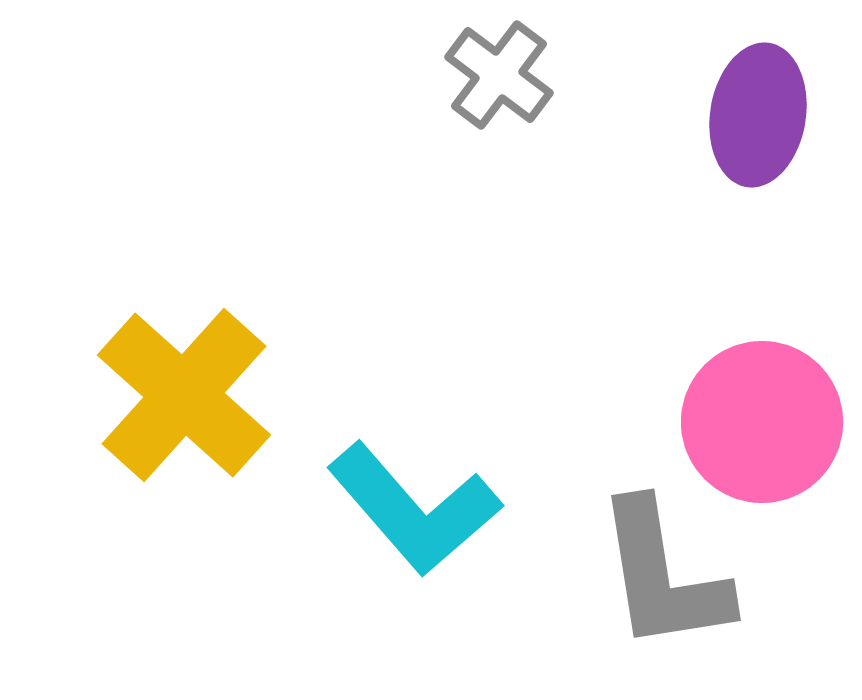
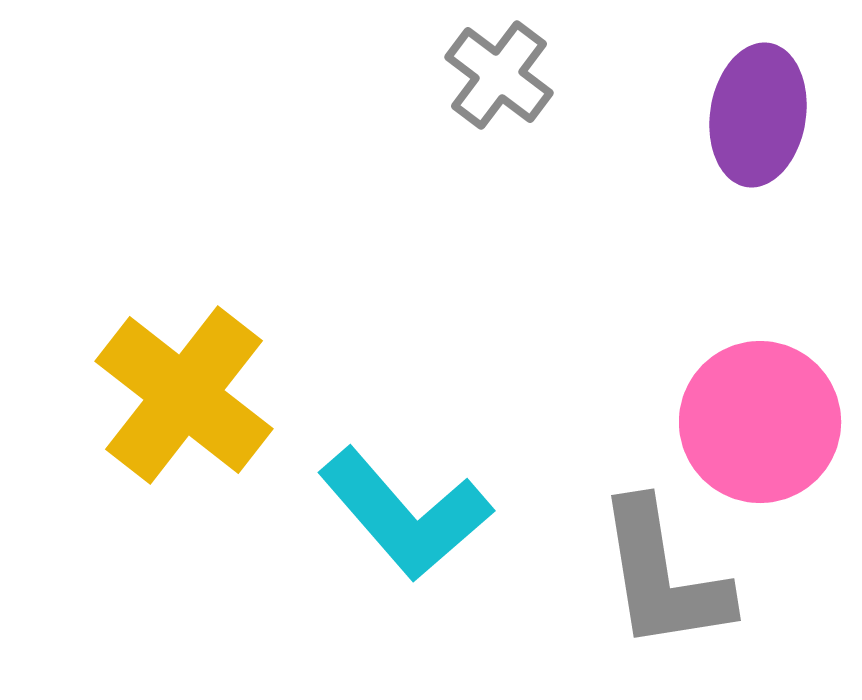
yellow cross: rotated 4 degrees counterclockwise
pink circle: moved 2 px left
cyan L-shape: moved 9 px left, 5 px down
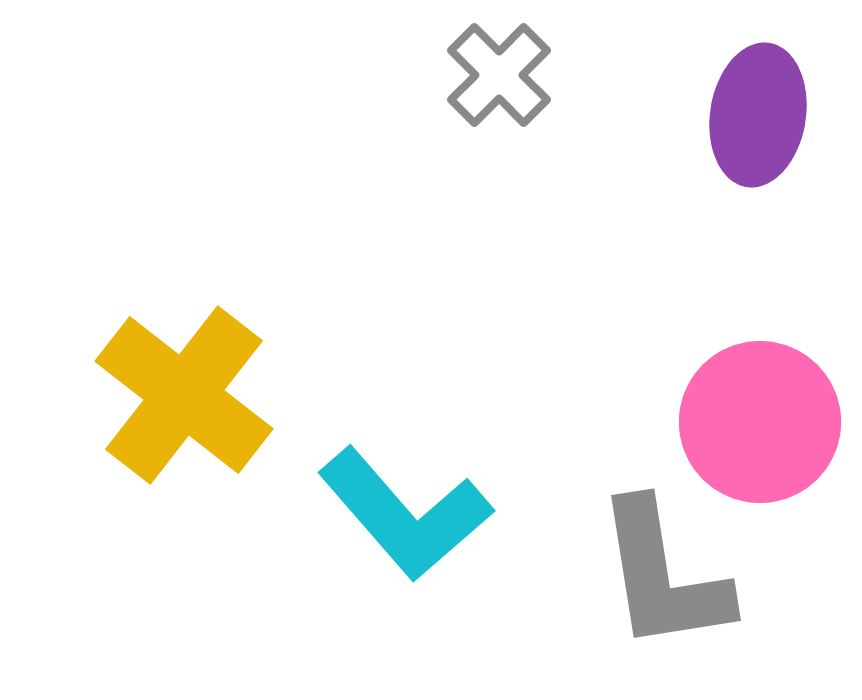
gray cross: rotated 8 degrees clockwise
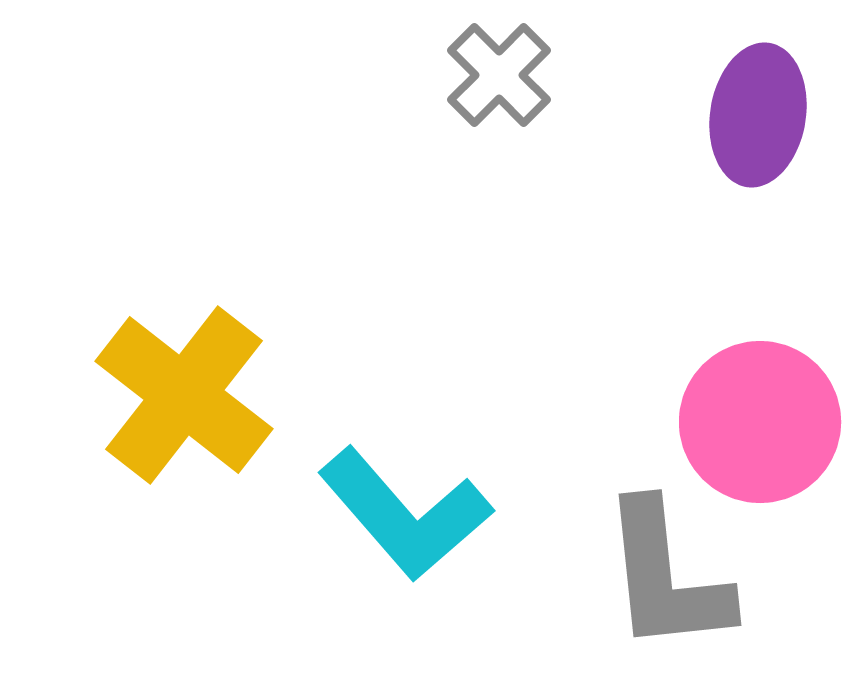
gray L-shape: moved 3 px right, 1 px down; rotated 3 degrees clockwise
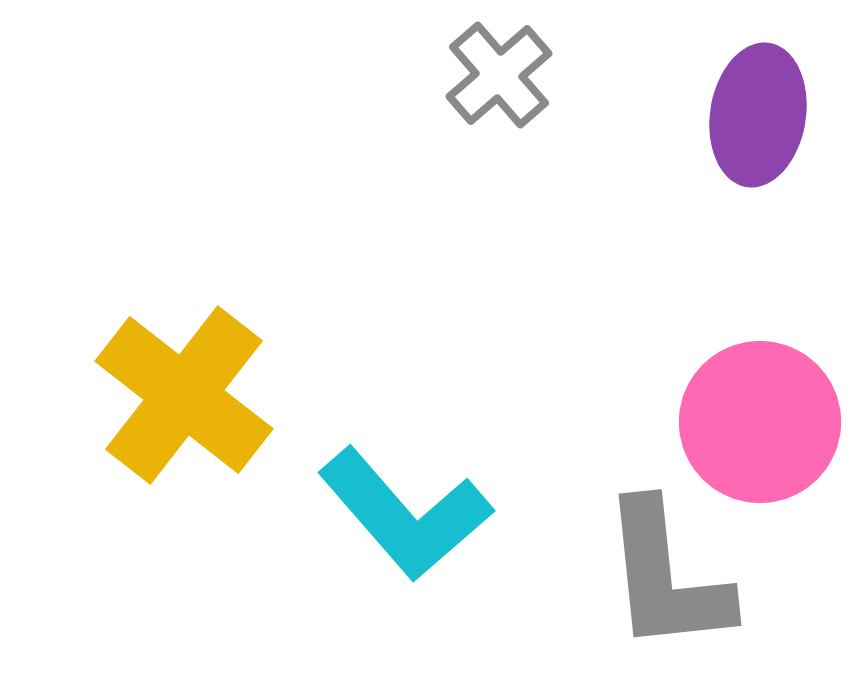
gray cross: rotated 4 degrees clockwise
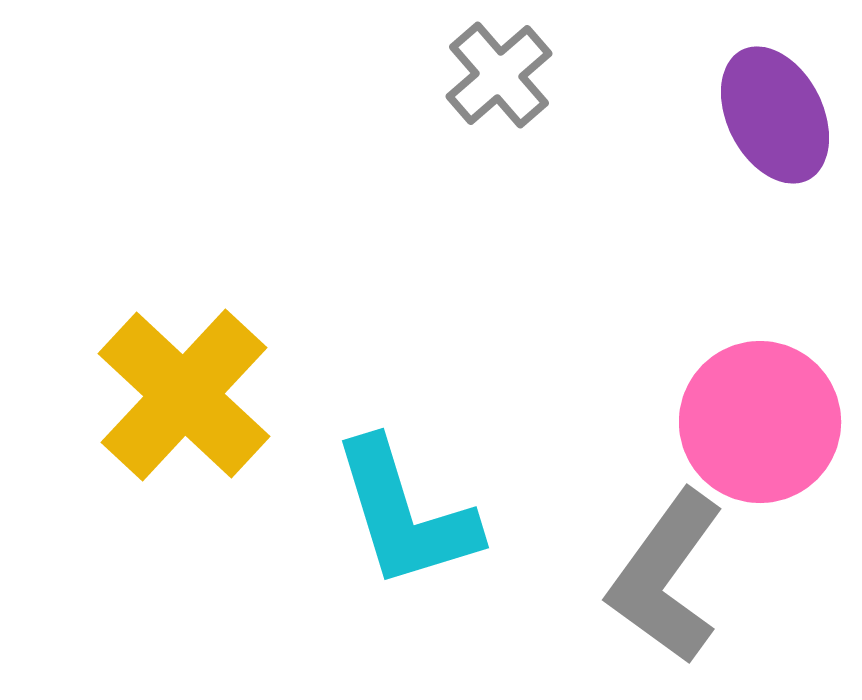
purple ellipse: moved 17 px right; rotated 36 degrees counterclockwise
yellow cross: rotated 5 degrees clockwise
cyan L-shape: rotated 24 degrees clockwise
gray L-shape: rotated 42 degrees clockwise
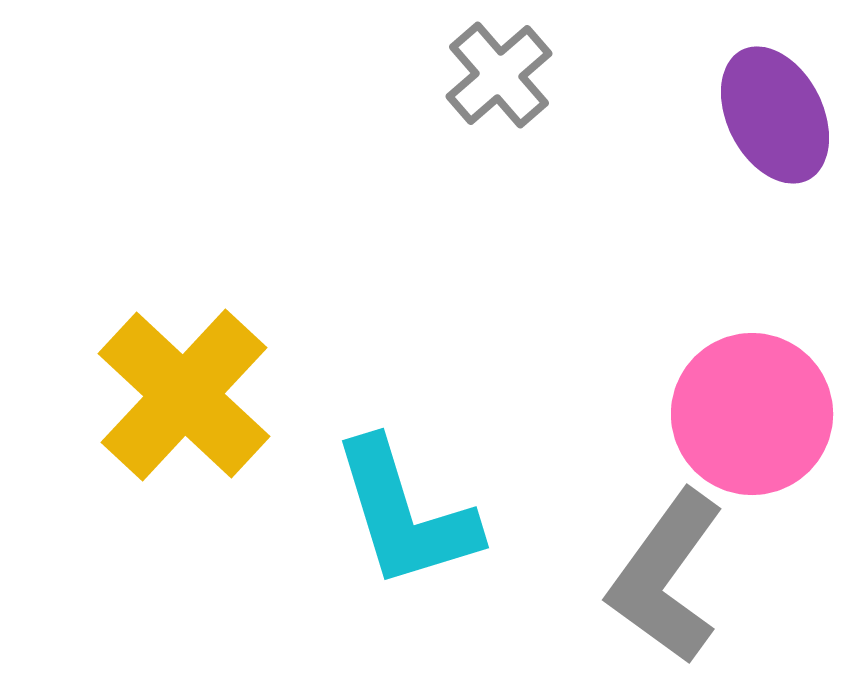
pink circle: moved 8 px left, 8 px up
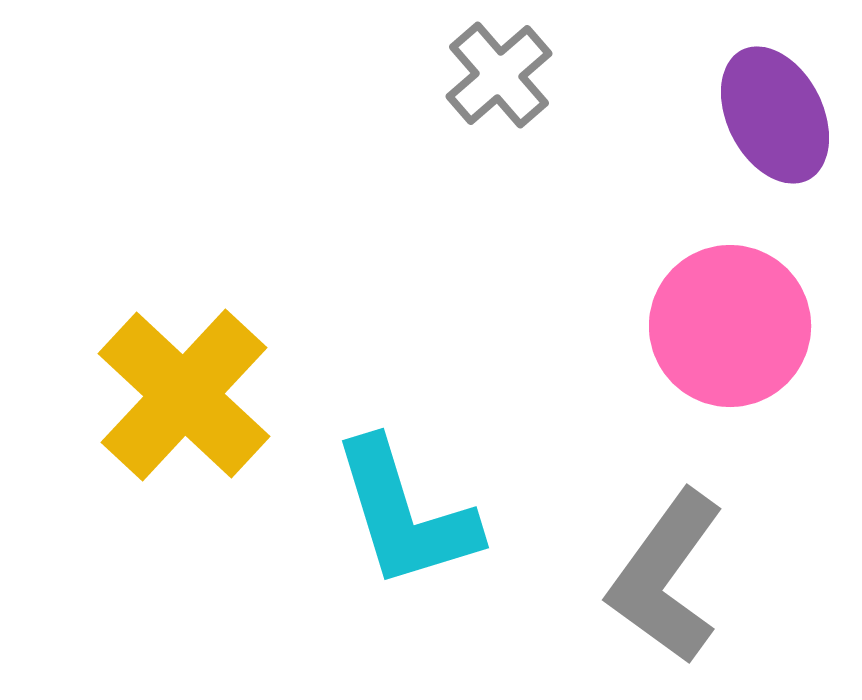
pink circle: moved 22 px left, 88 px up
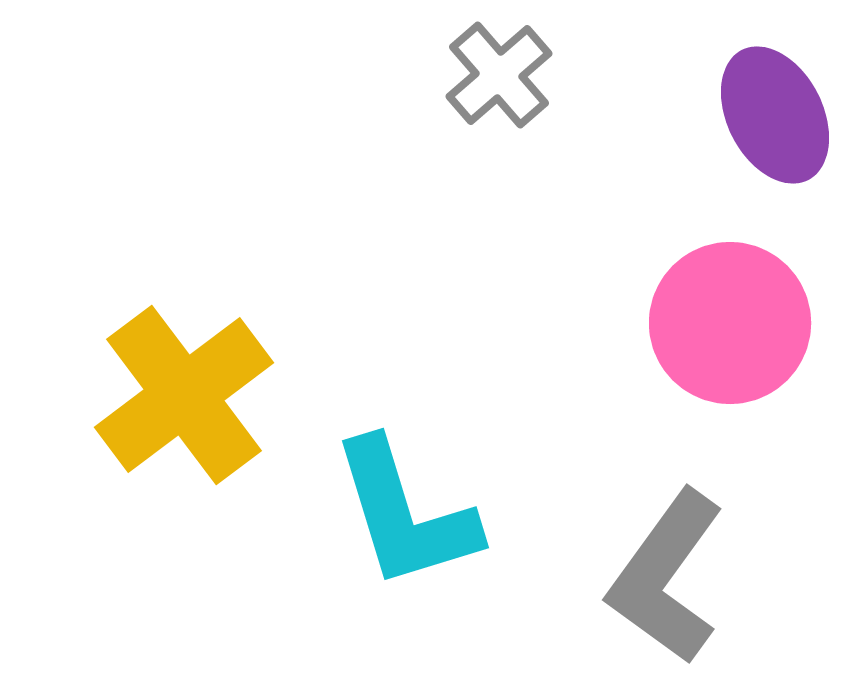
pink circle: moved 3 px up
yellow cross: rotated 10 degrees clockwise
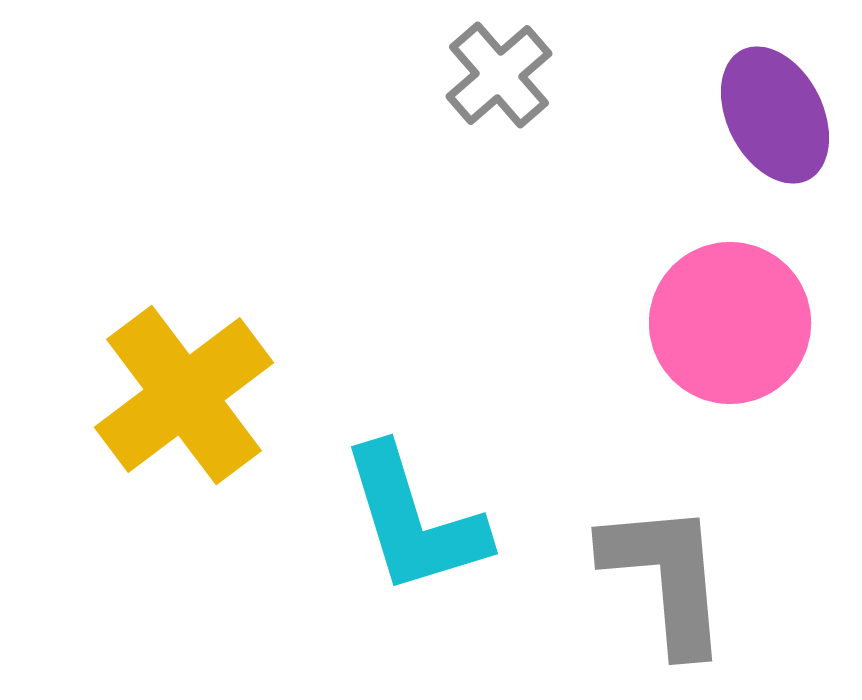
cyan L-shape: moved 9 px right, 6 px down
gray L-shape: rotated 139 degrees clockwise
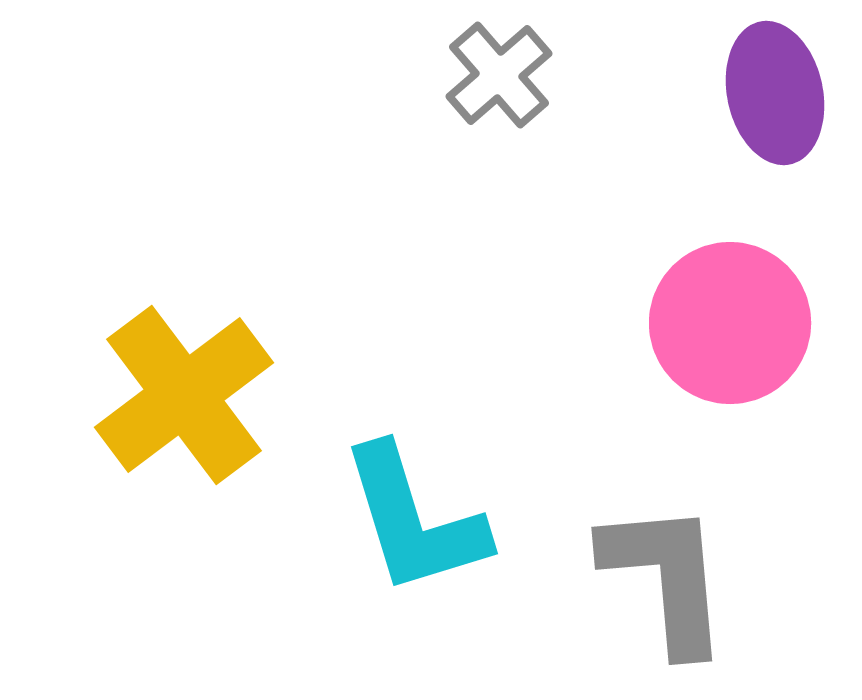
purple ellipse: moved 22 px up; rotated 15 degrees clockwise
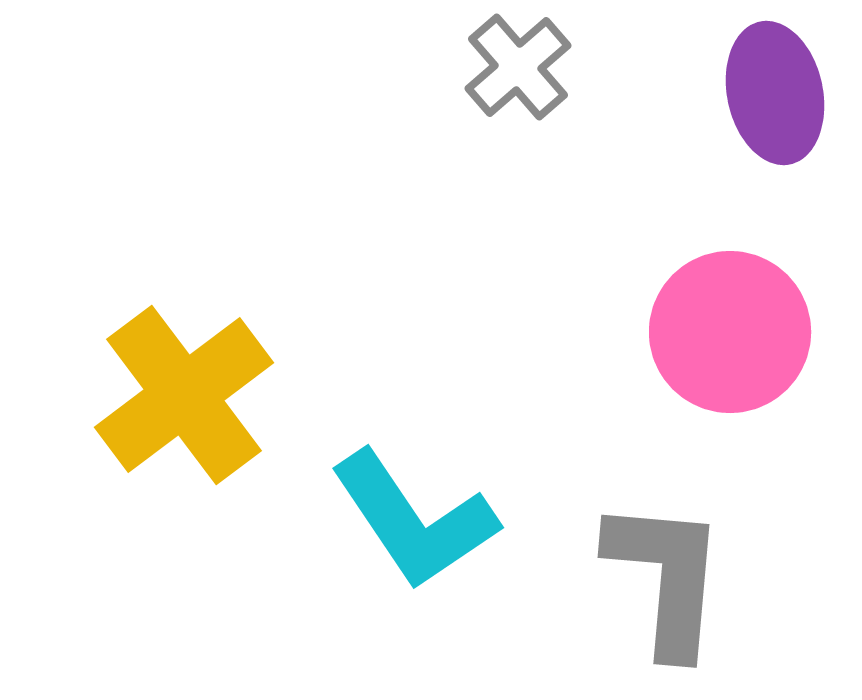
gray cross: moved 19 px right, 8 px up
pink circle: moved 9 px down
cyan L-shape: rotated 17 degrees counterclockwise
gray L-shape: rotated 10 degrees clockwise
